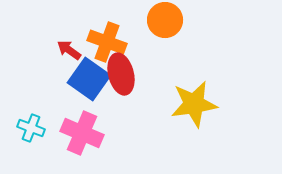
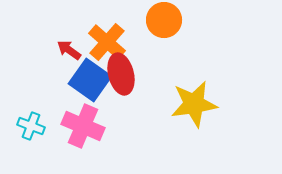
orange circle: moved 1 px left
orange cross: rotated 21 degrees clockwise
blue square: moved 1 px right, 1 px down
cyan cross: moved 2 px up
pink cross: moved 1 px right, 7 px up
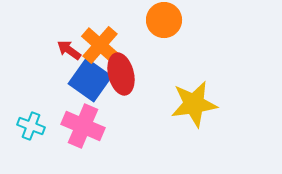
orange cross: moved 7 px left, 3 px down
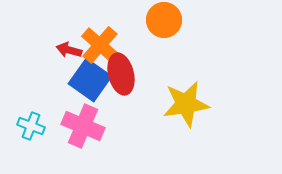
red arrow: rotated 20 degrees counterclockwise
yellow star: moved 8 px left
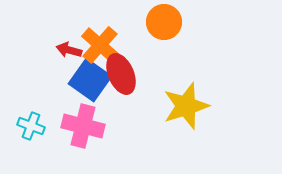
orange circle: moved 2 px down
red ellipse: rotated 9 degrees counterclockwise
yellow star: moved 2 px down; rotated 9 degrees counterclockwise
pink cross: rotated 9 degrees counterclockwise
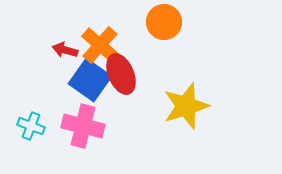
red arrow: moved 4 px left
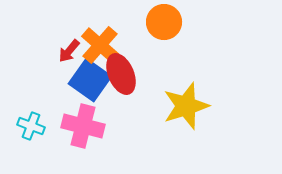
red arrow: moved 4 px right, 1 px down; rotated 65 degrees counterclockwise
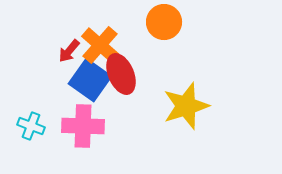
pink cross: rotated 12 degrees counterclockwise
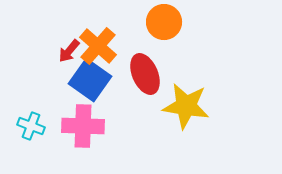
orange cross: moved 2 px left, 1 px down
red ellipse: moved 24 px right
yellow star: rotated 27 degrees clockwise
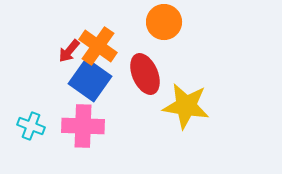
orange cross: rotated 6 degrees counterclockwise
